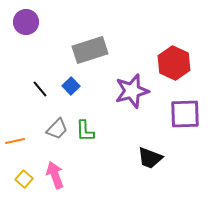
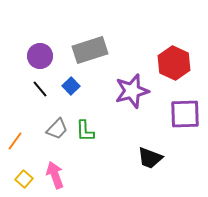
purple circle: moved 14 px right, 34 px down
orange line: rotated 42 degrees counterclockwise
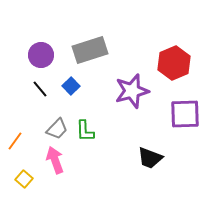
purple circle: moved 1 px right, 1 px up
red hexagon: rotated 12 degrees clockwise
pink arrow: moved 15 px up
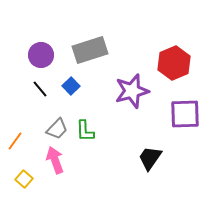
black trapezoid: rotated 104 degrees clockwise
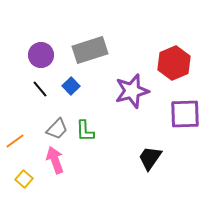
orange line: rotated 18 degrees clockwise
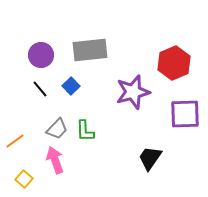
gray rectangle: rotated 12 degrees clockwise
purple star: moved 1 px right, 1 px down
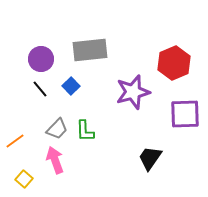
purple circle: moved 4 px down
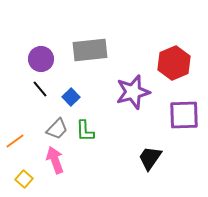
blue square: moved 11 px down
purple square: moved 1 px left, 1 px down
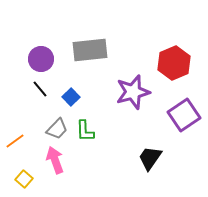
purple square: rotated 32 degrees counterclockwise
